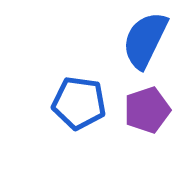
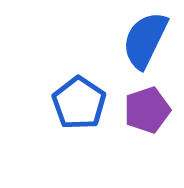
blue pentagon: rotated 26 degrees clockwise
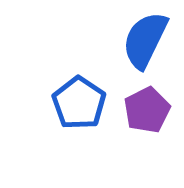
purple pentagon: rotated 9 degrees counterclockwise
